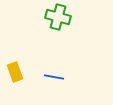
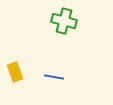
green cross: moved 6 px right, 4 px down
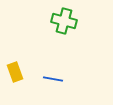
blue line: moved 1 px left, 2 px down
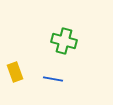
green cross: moved 20 px down
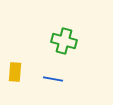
yellow rectangle: rotated 24 degrees clockwise
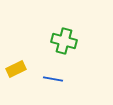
yellow rectangle: moved 1 px right, 3 px up; rotated 60 degrees clockwise
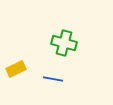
green cross: moved 2 px down
